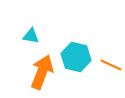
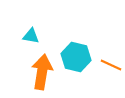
orange arrow: rotated 12 degrees counterclockwise
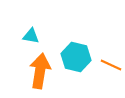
orange arrow: moved 2 px left, 1 px up
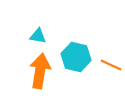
cyan triangle: moved 7 px right
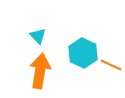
cyan triangle: rotated 36 degrees clockwise
cyan hexagon: moved 7 px right, 4 px up; rotated 12 degrees clockwise
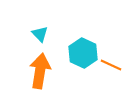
cyan triangle: moved 2 px right, 2 px up
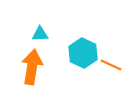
cyan triangle: rotated 48 degrees counterclockwise
orange arrow: moved 8 px left, 4 px up
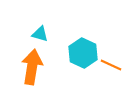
cyan triangle: rotated 18 degrees clockwise
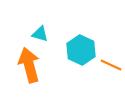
cyan hexagon: moved 2 px left, 3 px up
orange arrow: moved 3 px left, 2 px up; rotated 24 degrees counterclockwise
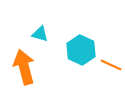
orange arrow: moved 5 px left, 2 px down
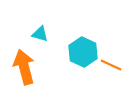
cyan hexagon: moved 2 px right, 2 px down
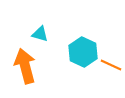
orange arrow: moved 1 px right, 1 px up
